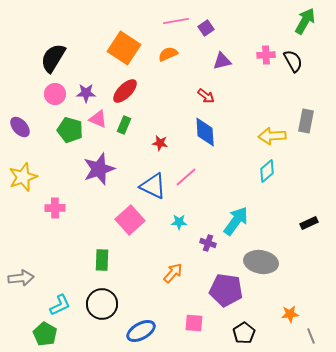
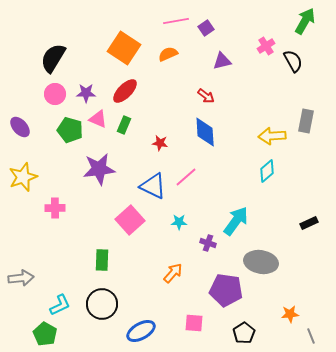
pink cross at (266, 55): moved 9 px up; rotated 30 degrees counterclockwise
purple star at (99, 169): rotated 12 degrees clockwise
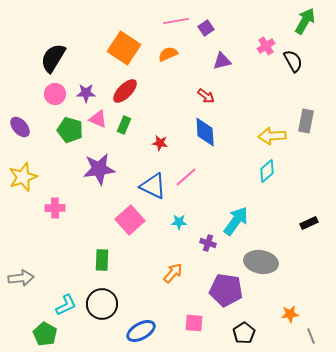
cyan L-shape at (60, 305): moved 6 px right
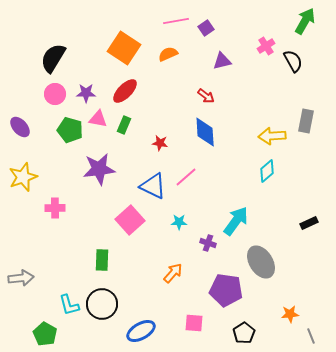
pink triangle at (98, 119): rotated 12 degrees counterclockwise
gray ellipse at (261, 262): rotated 48 degrees clockwise
cyan L-shape at (66, 305): moved 3 px right; rotated 100 degrees clockwise
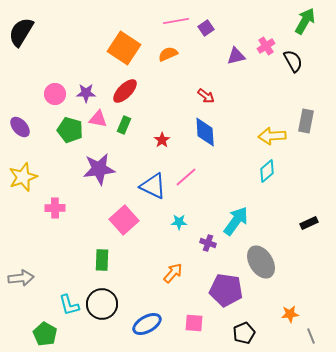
black semicircle at (53, 58): moved 32 px left, 26 px up
purple triangle at (222, 61): moved 14 px right, 5 px up
red star at (160, 143): moved 2 px right, 3 px up; rotated 28 degrees clockwise
pink square at (130, 220): moved 6 px left
blue ellipse at (141, 331): moved 6 px right, 7 px up
black pentagon at (244, 333): rotated 10 degrees clockwise
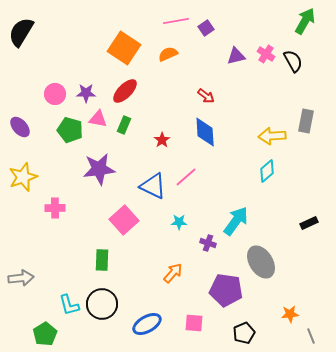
pink cross at (266, 46): moved 8 px down; rotated 24 degrees counterclockwise
green pentagon at (45, 334): rotated 10 degrees clockwise
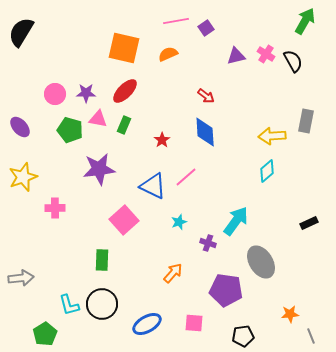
orange square at (124, 48): rotated 20 degrees counterclockwise
cyan star at (179, 222): rotated 21 degrees counterclockwise
black pentagon at (244, 333): moved 1 px left, 3 px down; rotated 15 degrees clockwise
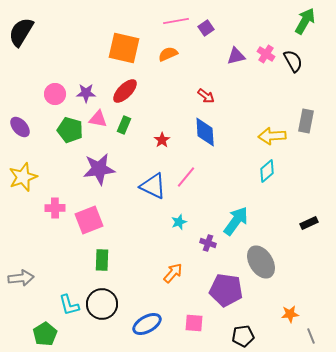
pink line at (186, 177): rotated 10 degrees counterclockwise
pink square at (124, 220): moved 35 px left; rotated 20 degrees clockwise
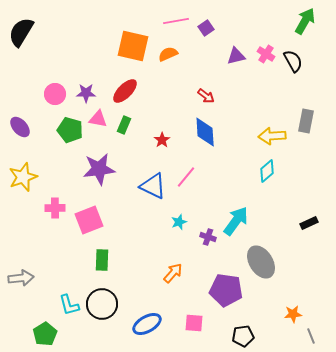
orange square at (124, 48): moved 9 px right, 2 px up
purple cross at (208, 243): moved 6 px up
orange star at (290, 314): moved 3 px right
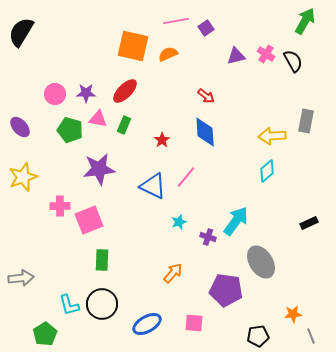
pink cross at (55, 208): moved 5 px right, 2 px up
black pentagon at (243, 336): moved 15 px right
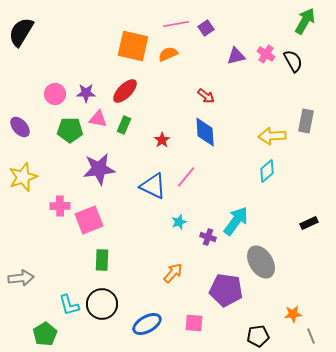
pink line at (176, 21): moved 3 px down
green pentagon at (70, 130): rotated 15 degrees counterclockwise
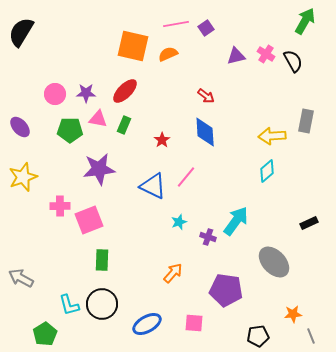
gray ellipse at (261, 262): moved 13 px right; rotated 12 degrees counterclockwise
gray arrow at (21, 278): rotated 145 degrees counterclockwise
